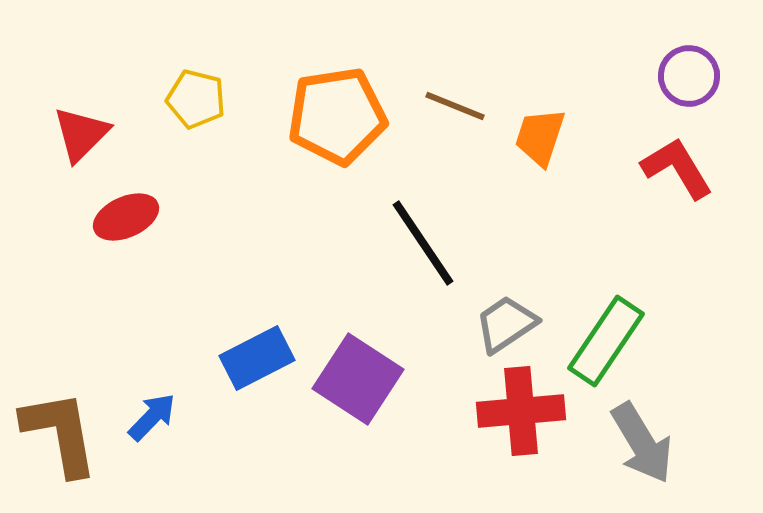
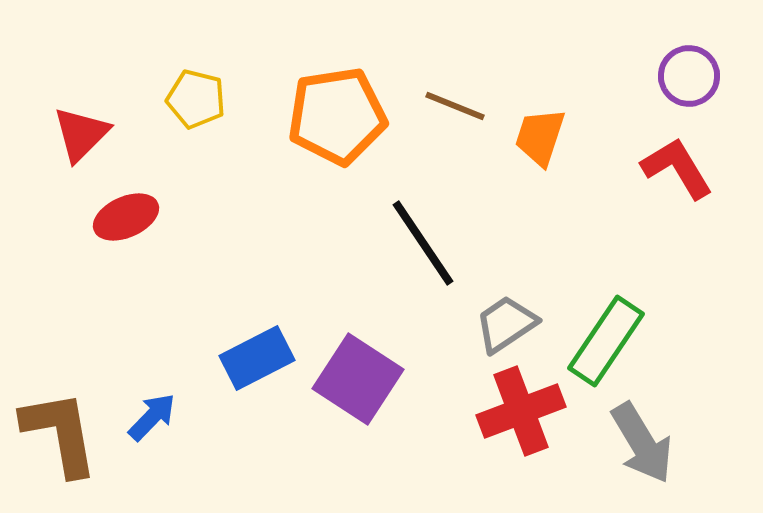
red cross: rotated 16 degrees counterclockwise
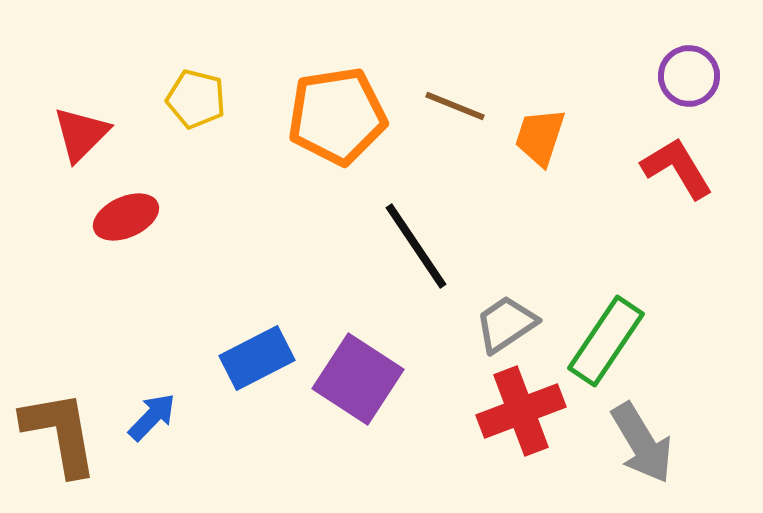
black line: moved 7 px left, 3 px down
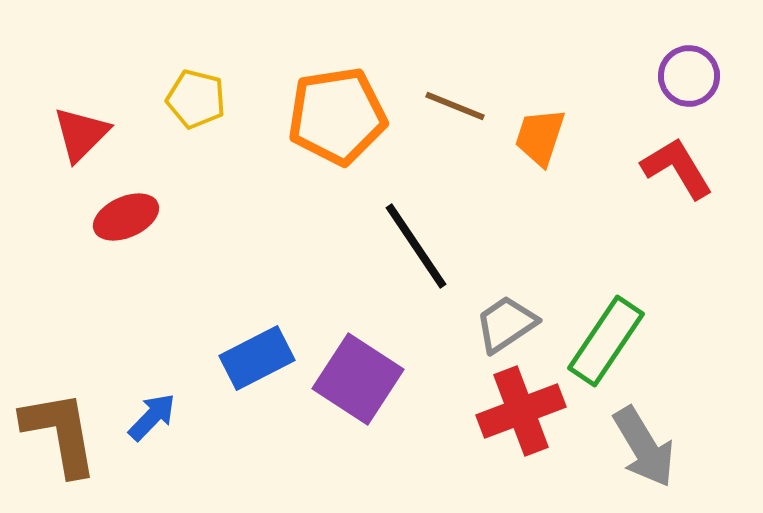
gray arrow: moved 2 px right, 4 px down
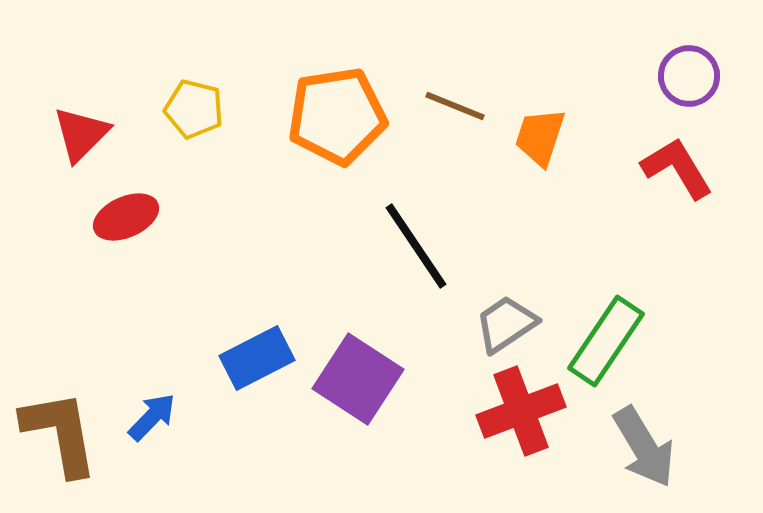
yellow pentagon: moved 2 px left, 10 px down
